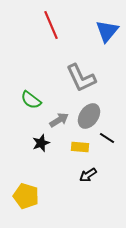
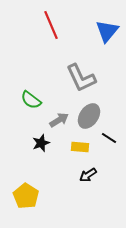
black line: moved 2 px right
yellow pentagon: rotated 15 degrees clockwise
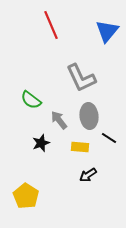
gray ellipse: rotated 40 degrees counterclockwise
gray arrow: rotated 96 degrees counterclockwise
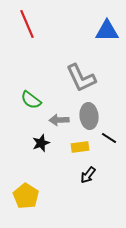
red line: moved 24 px left, 1 px up
blue triangle: rotated 50 degrees clockwise
gray arrow: rotated 54 degrees counterclockwise
yellow rectangle: rotated 12 degrees counterclockwise
black arrow: rotated 18 degrees counterclockwise
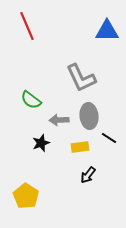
red line: moved 2 px down
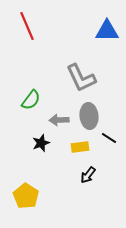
green semicircle: rotated 90 degrees counterclockwise
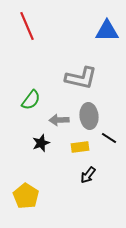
gray L-shape: rotated 52 degrees counterclockwise
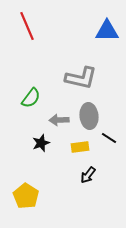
green semicircle: moved 2 px up
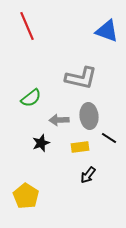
blue triangle: rotated 20 degrees clockwise
green semicircle: rotated 15 degrees clockwise
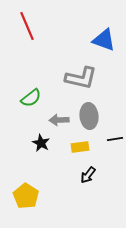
blue triangle: moved 3 px left, 9 px down
black line: moved 6 px right, 1 px down; rotated 42 degrees counterclockwise
black star: rotated 24 degrees counterclockwise
